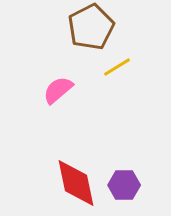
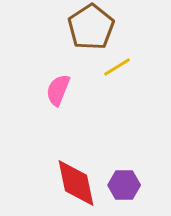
brown pentagon: rotated 6 degrees counterclockwise
pink semicircle: rotated 28 degrees counterclockwise
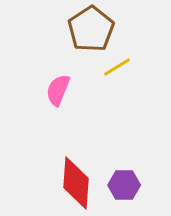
brown pentagon: moved 2 px down
red diamond: rotated 16 degrees clockwise
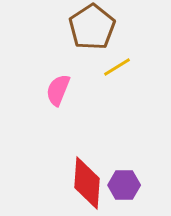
brown pentagon: moved 1 px right, 2 px up
red diamond: moved 11 px right
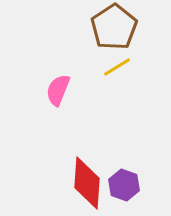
brown pentagon: moved 22 px right
purple hexagon: rotated 20 degrees clockwise
